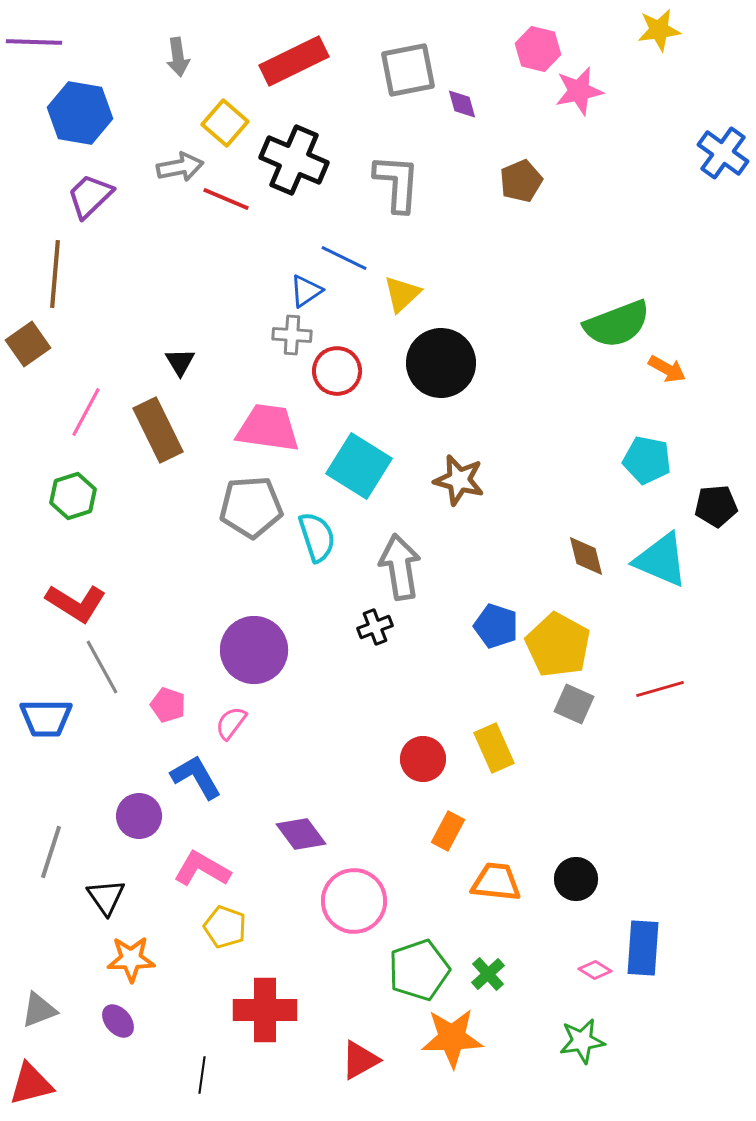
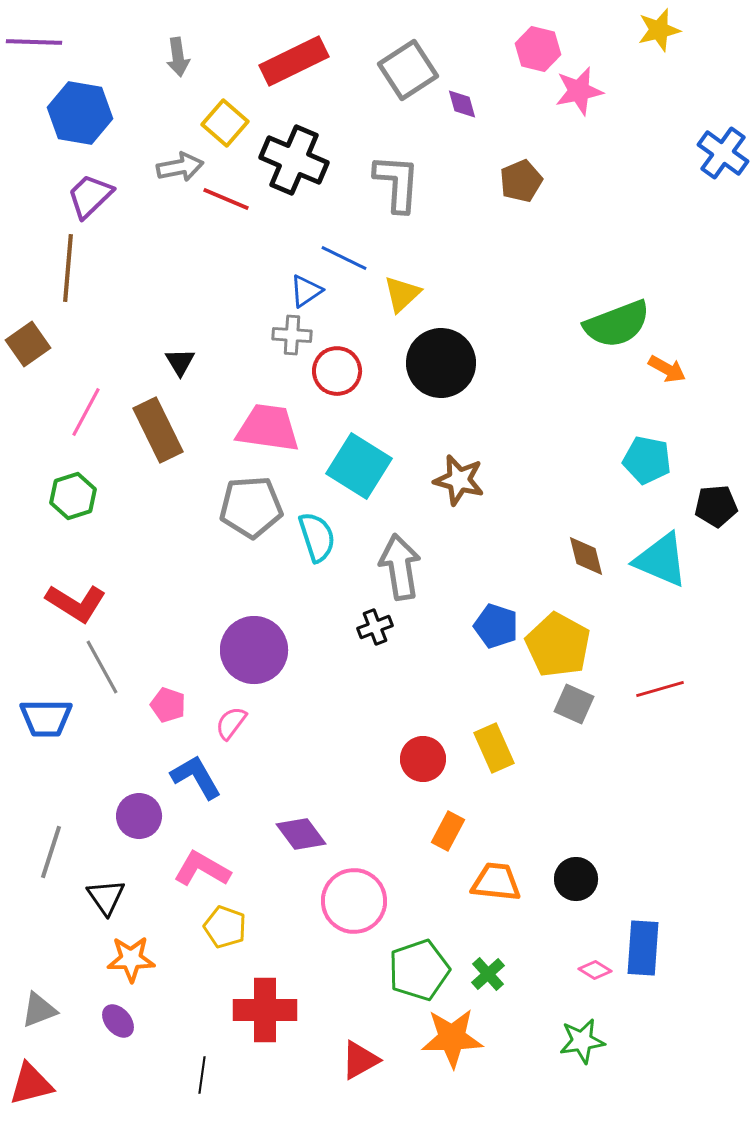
yellow star at (659, 30): rotated 6 degrees counterclockwise
gray square at (408, 70): rotated 22 degrees counterclockwise
brown line at (55, 274): moved 13 px right, 6 px up
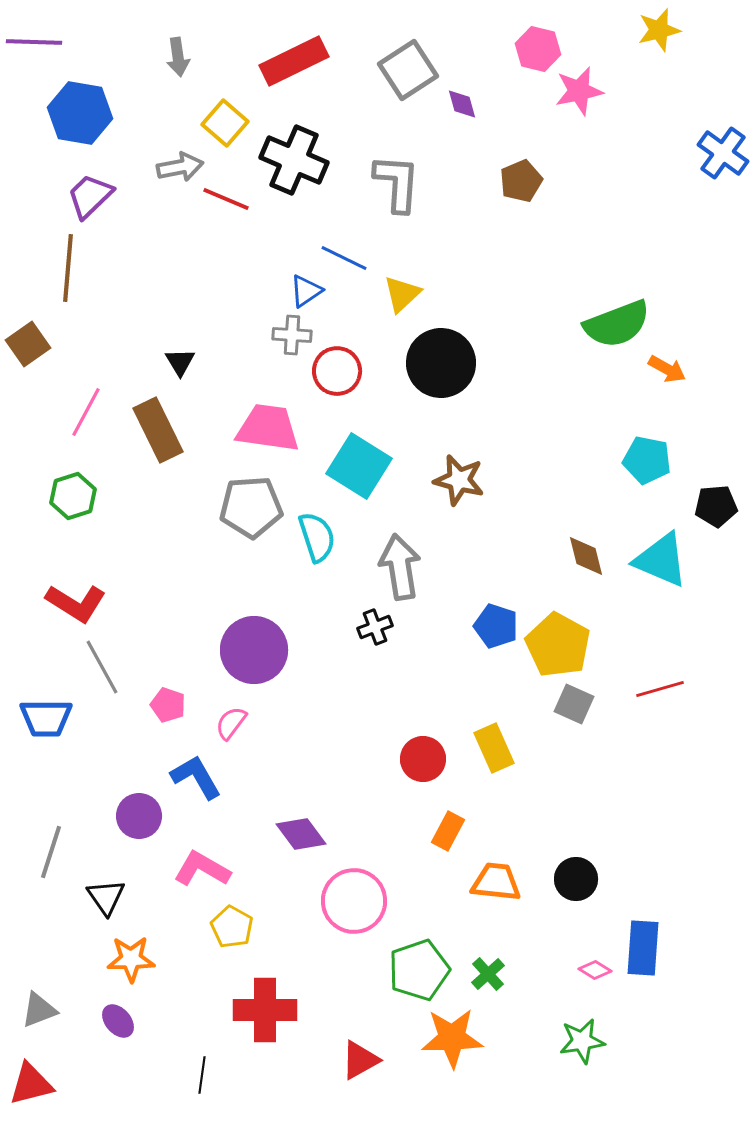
yellow pentagon at (225, 927): moved 7 px right; rotated 9 degrees clockwise
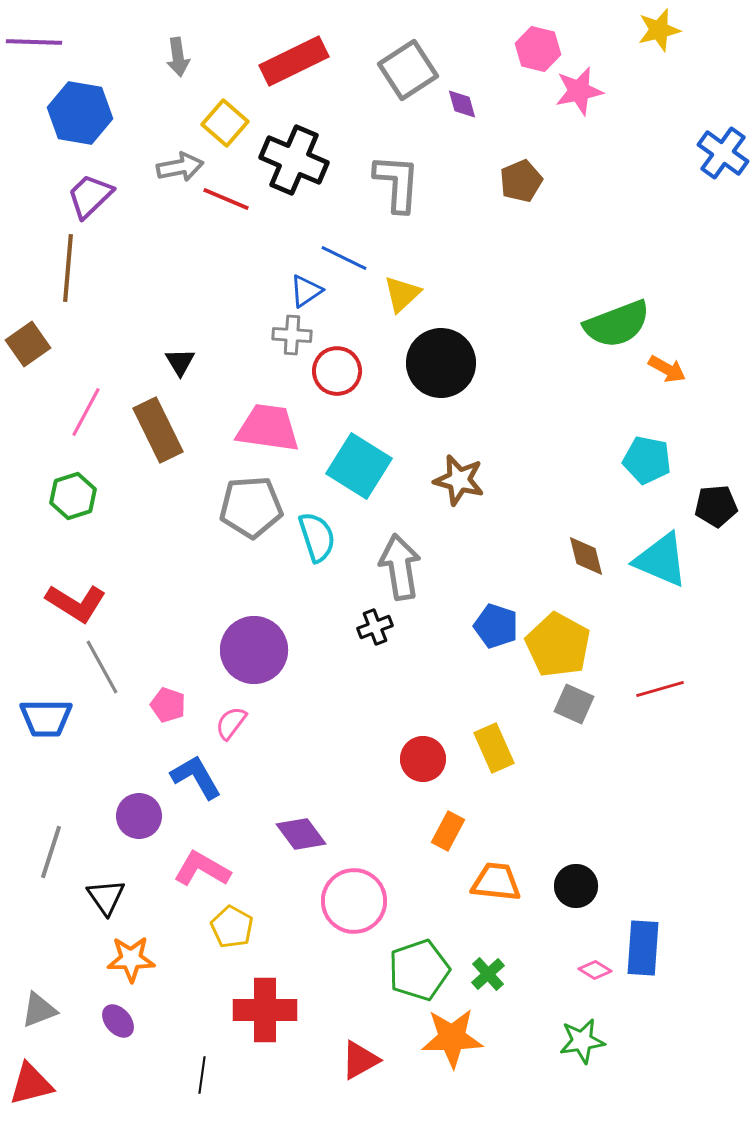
black circle at (576, 879): moved 7 px down
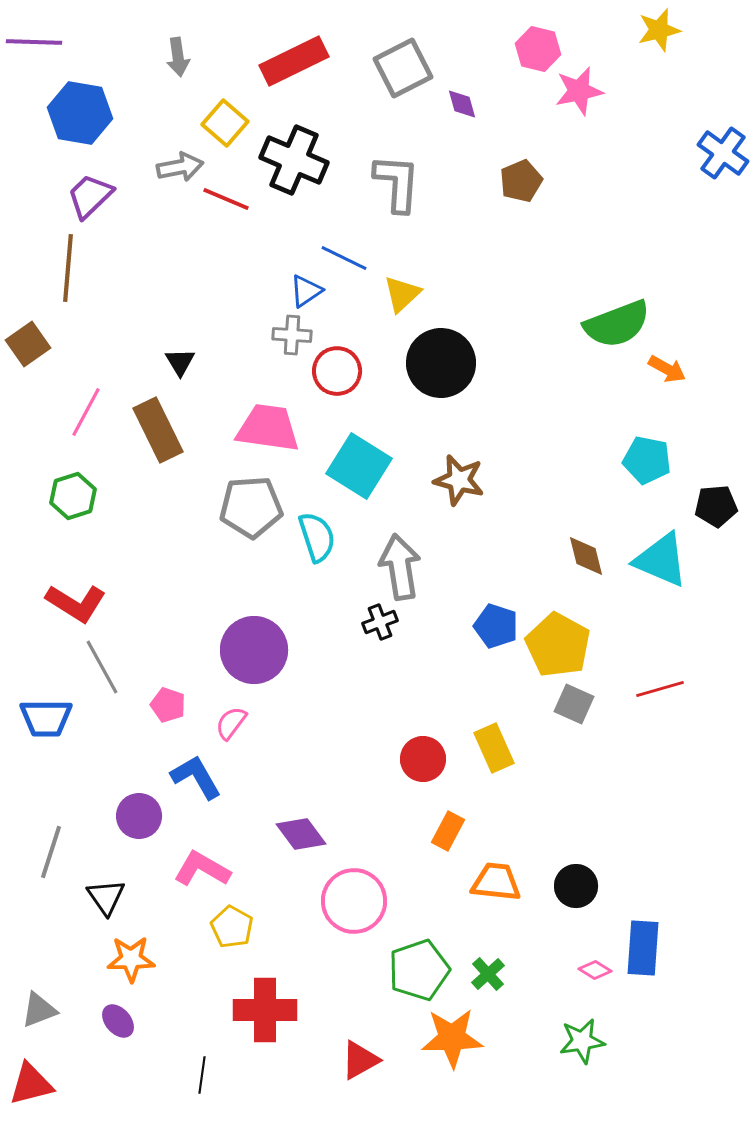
gray square at (408, 70): moved 5 px left, 2 px up; rotated 6 degrees clockwise
black cross at (375, 627): moved 5 px right, 5 px up
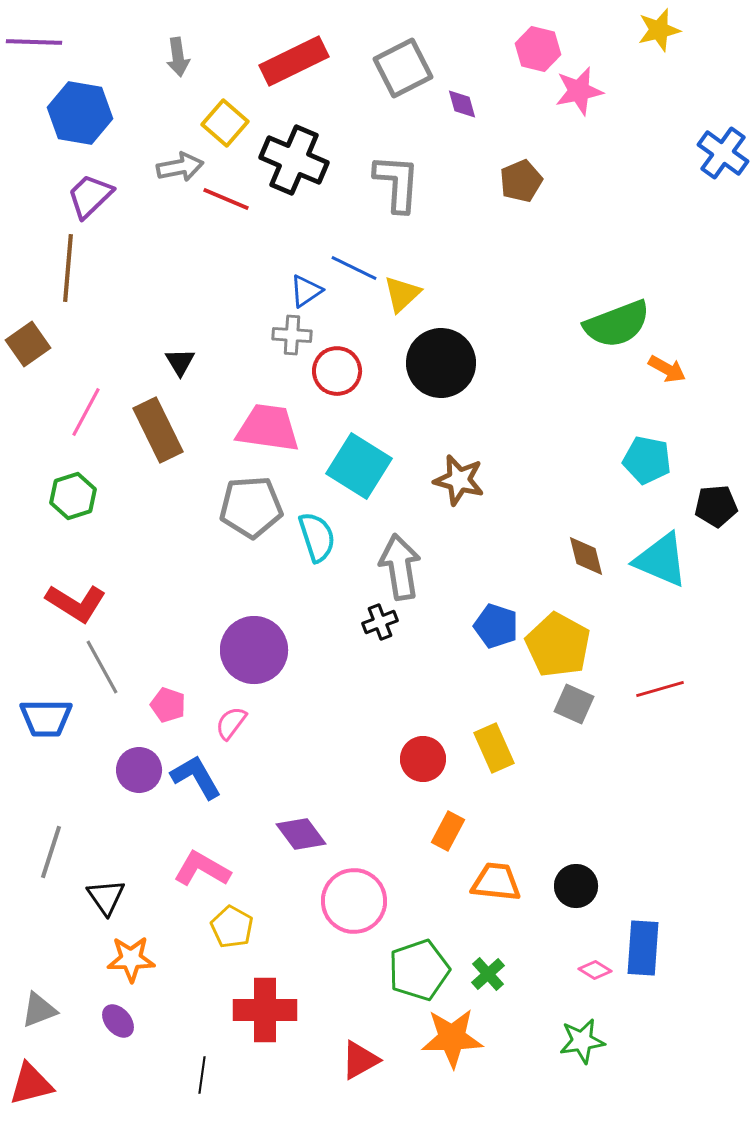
blue line at (344, 258): moved 10 px right, 10 px down
purple circle at (139, 816): moved 46 px up
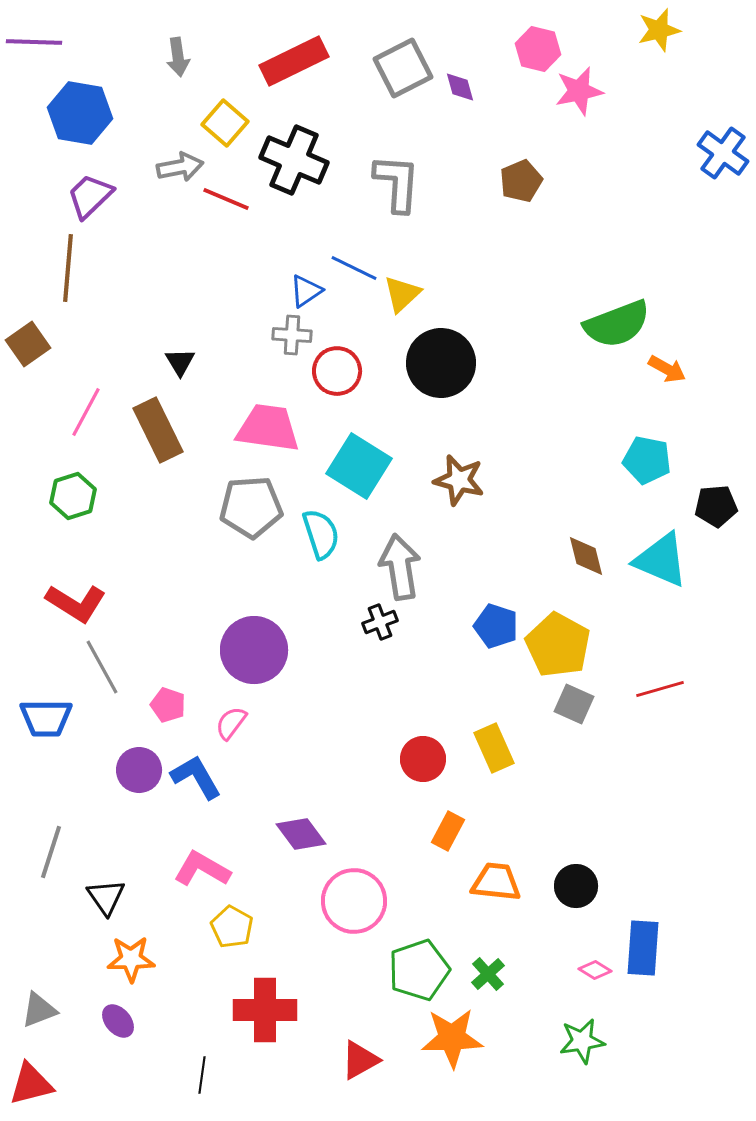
purple diamond at (462, 104): moved 2 px left, 17 px up
cyan semicircle at (317, 537): moved 4 px right, 3 px up
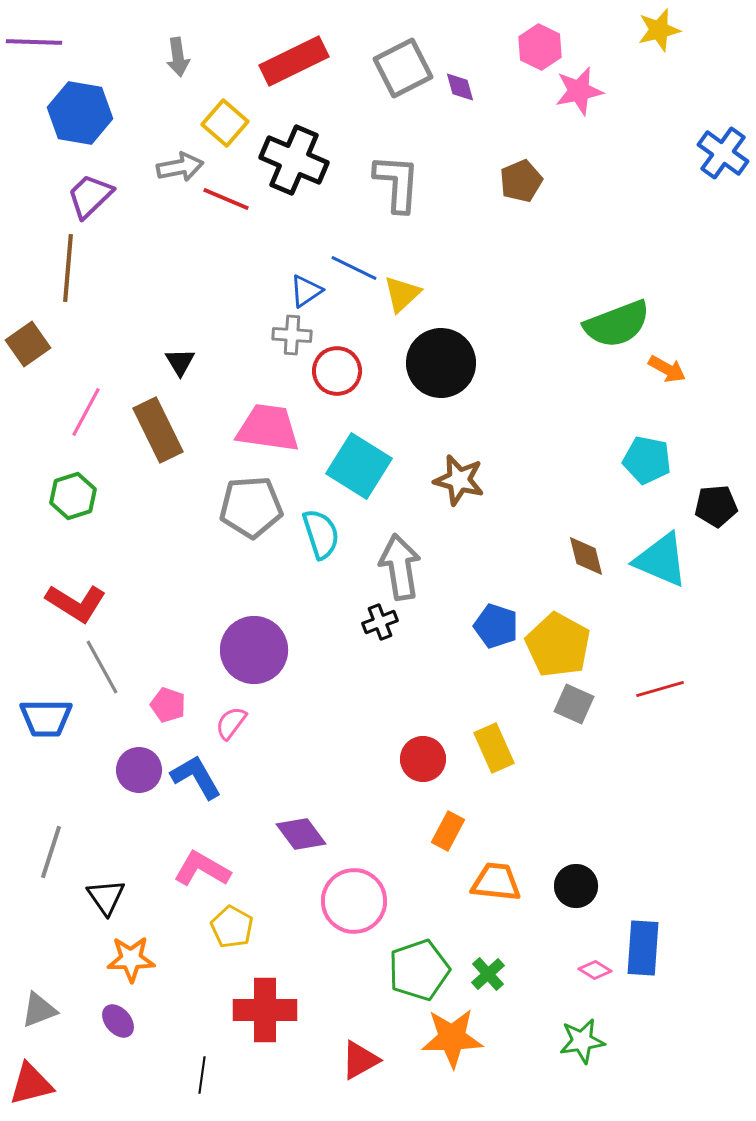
pink hexagon at (538, 49): moved 2 px right, 2 px up; rotated 12 degrees clockwise
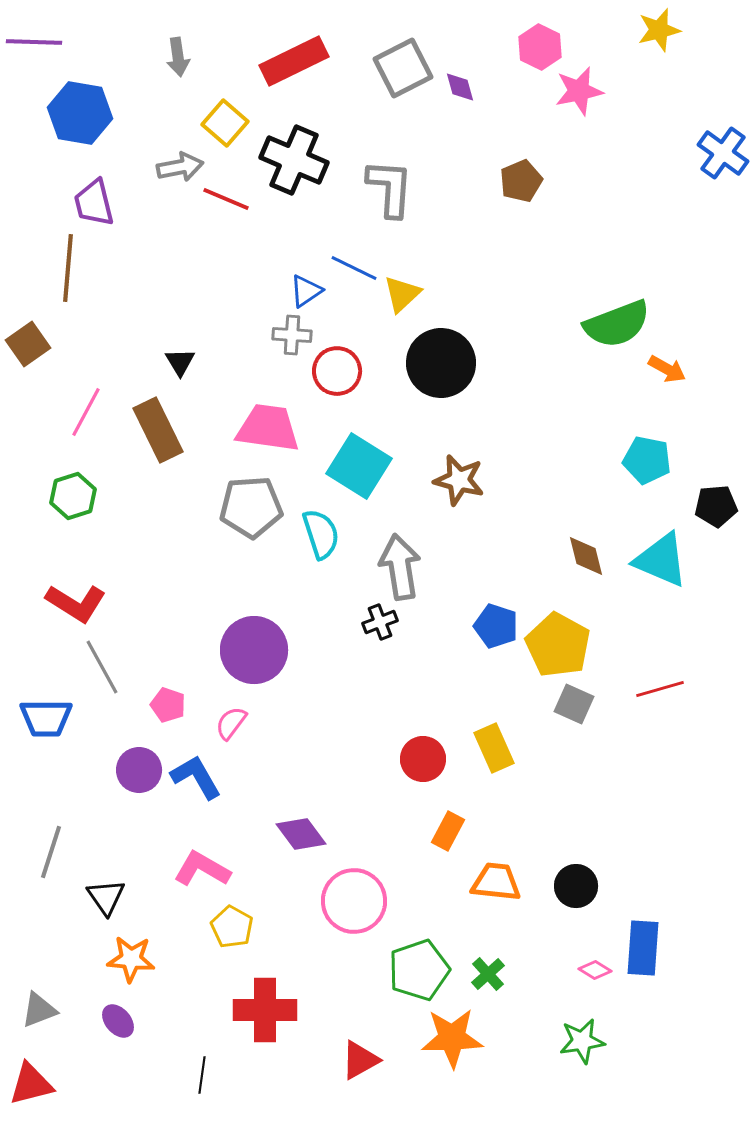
gray L-shape at (397, 183): moved 7 px left, 5 px down
purple trapezoid at (90, 196): moved 4 px right, 7 px down; rotated 60 degrees counterclockwise
orange star at (131, 959): rotated 6 degrees clockwise
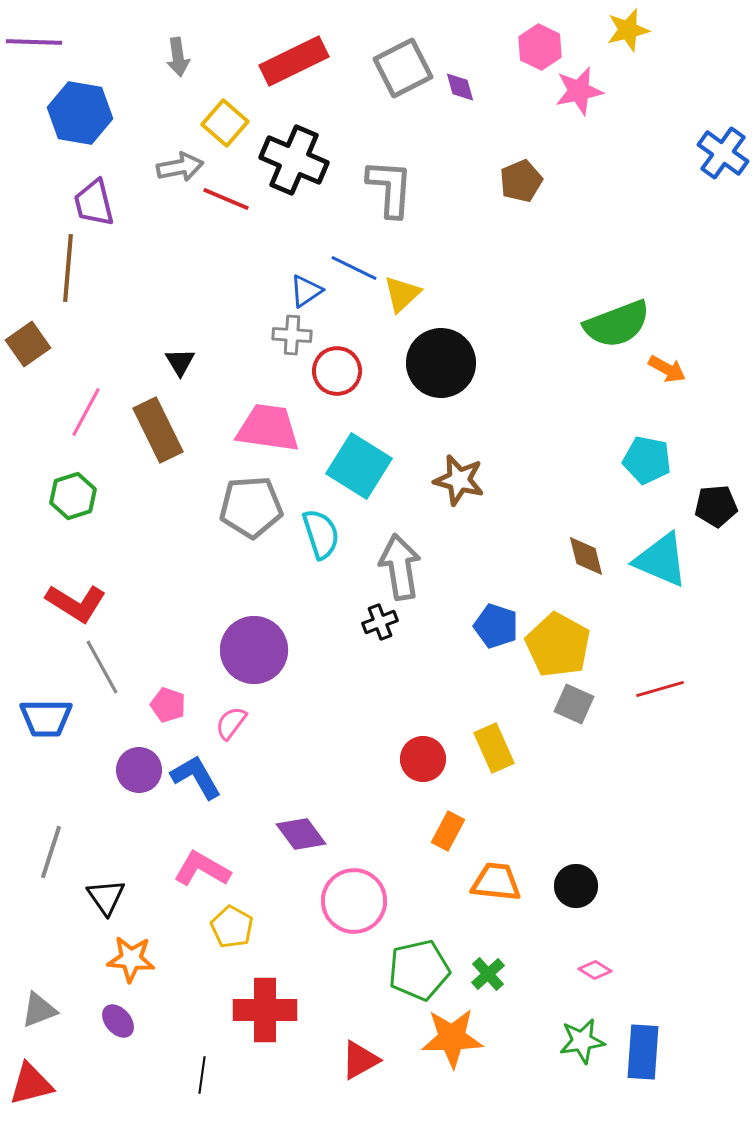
yellow star at (659, 30): moved 31 px left
blue rectangle at (643, 948): moved 104 px down
green pentagon at (419, 970): rotated 6 degrees clockwise
